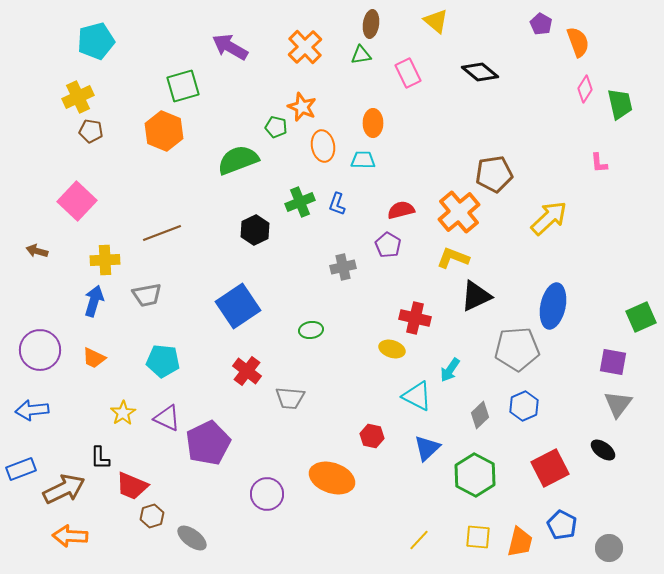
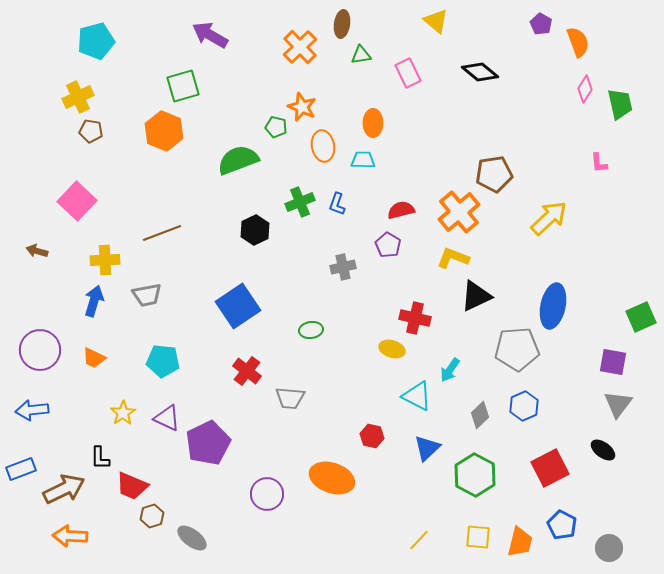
brown ellipse at (371, 24): moved 29 px left
purple arrow at (230, 47): moved 20 px left, 12 px up
orange cross at (305, 47): moved 5 px left
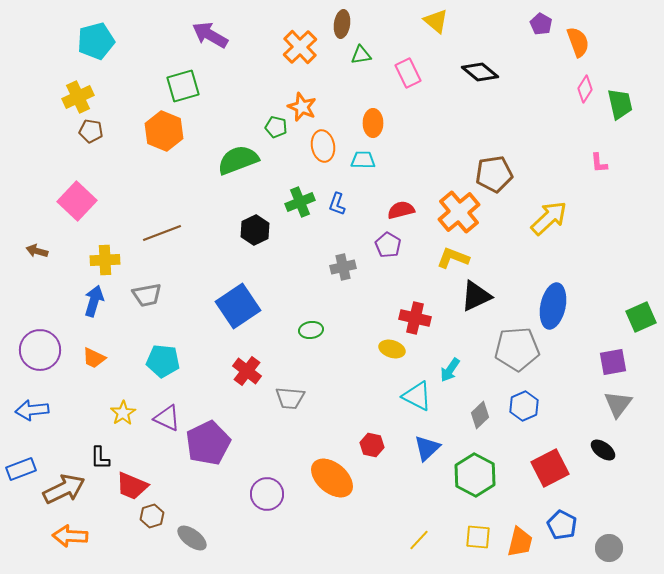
purple square at (613, 362): rotated 20 degrees counterclockwise
red hexagon at (372, 436): moved 9 px down
orange ellipse at (332, 478): rotated 21 degrees clockwise
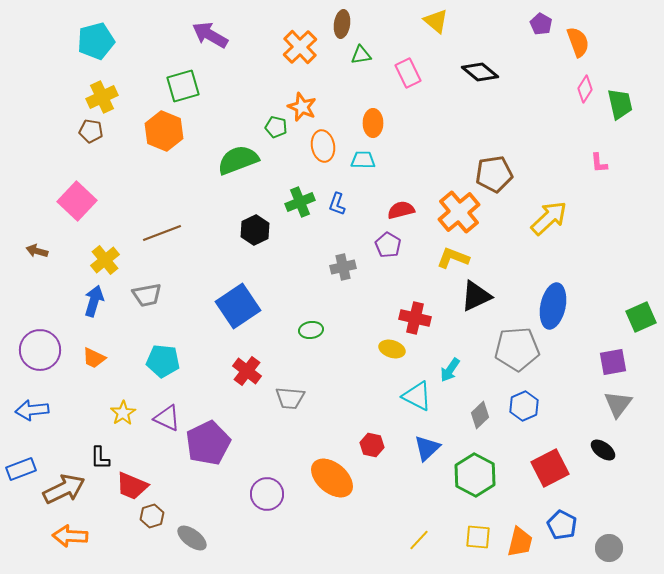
yellow cross at (78, 97): moved 24 px right
yellow cross at (105, 260): rotated 36 degrees counterclockwise
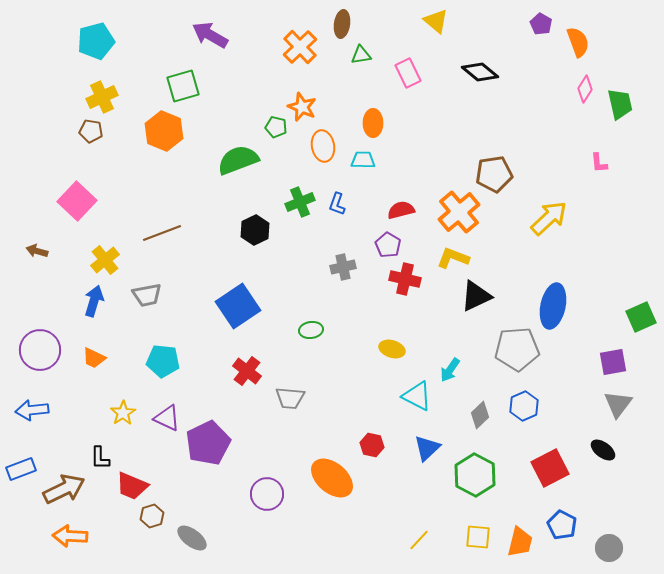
red cross at (415, 318): moved 10 px left, 39 px up
